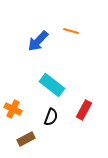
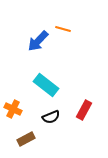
orange line: moved 8 px left, 2 px up
cyan rectangle: moved 6 px left
black semicircle: rotated 48 degrees clockwise
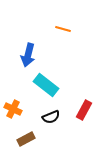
blue arrow: moved 10 px left, 14 px down; rotated 30 degrees counterclockwise
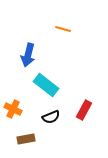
brown rectangle: rotated 18 degrees clockwise
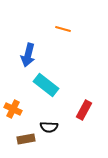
black semicircle: moved 2 px left, 10 px down; rotated 24 degrees clockwise
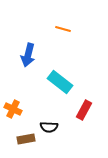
cyan rectangle: moved 14 px right, 3 px up
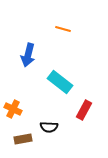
brown rectangle: moved 3 px left
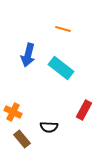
cyan rectangle: moved 1 px right, 14 px up
orange cross: moved 3 px down
brown rectangle: moved 1 px left; rotated 60 degrees clockwise
